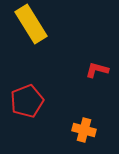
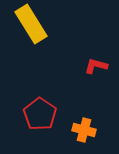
red L-shape: moved 1 px left, 4 px up
red pentagon: moved 13 px right, 13 px down; rotated 16 degrees counterclockwise
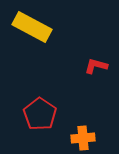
yellow rectangle: moved 1 px right, 3 px down; rotated 30 degrees counterclockwise
orange cross: moved 1 px left, 8 px down; rotated 20 degrees counterclockwise
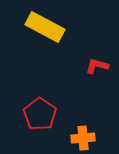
yellow rectangle: moved 13 px right
red L-shape: moved 1 px right
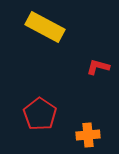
red L-shape: moved 1 px right, 1 px down
orange cross: moved 5 px right, 3 px up
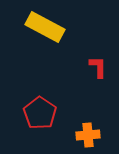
red L-shape: rotated 75 degrees clockwise
red pentagon: moved 1 px up
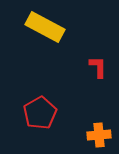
red pentagon: rotated 8 degrees clockwise
orange cross: moved 11 px right
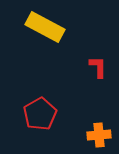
red pentagon: moved 1 px down
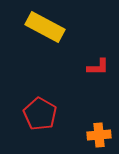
red L-shape: rotated 90 degrees clockwise
red pentagon: rotated 12 degrees counterclockwise
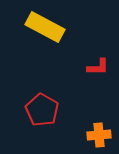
red pentagon: moved 2 px right, 4 px up
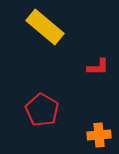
yellow rectangle: rotated 12 degrees clockwise
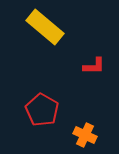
red L-shape: moved 4 px left, 1 px up
orange cross: moved 14 px left; rotated 30 degrees clockwise
